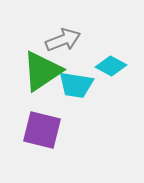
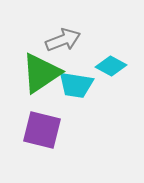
green triangle: moved 1 px left, 2 px down
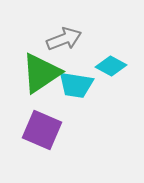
gray arrow: moved 1 px right, 1 px up
purple square: rotated 9 degrees clockwise
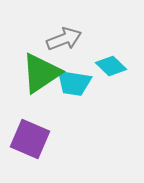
cyan diamond: rotated 16 degrees clockwise
cyan trapezoid: moved 2 px left, 2 px up
purple square: moved 12 px left, 9 px down
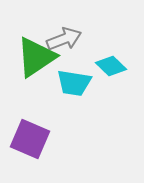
green triangle: moved 5 px left, 16 px up
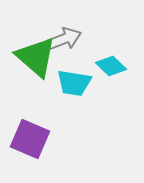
green triangle: rotated 45 degrees counterclockwise
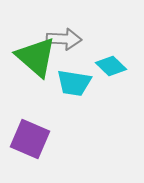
gray arrow: rotated 24 degrees clockwise
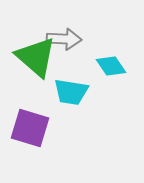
cyan diamond: rotated 12 degrees clockwise
cyan trapezoid: moved 3 px left, 9 px down
purple square: moved 11 px up; rotated 6 degrees counterclockwise
